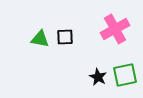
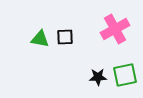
black star: rotated 30 degrees counterclockwise
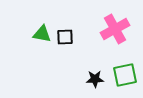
green triangle: moved 2 px right, 5 px up
black star: moved 3 px left, 2 px down
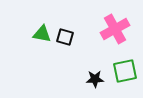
black square: rotated 18 degrees clockwise
green square: moved 4 px up
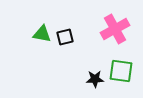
black square: rotated 30 degrees counterclockwise
green square: moved 4 px left; rotated 20 degrees clockwise
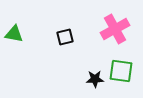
green triangle: moved 28 px left
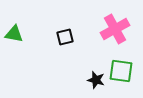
black star: moved 1 px right, 1 px down; rotated 18 degrees clockwise
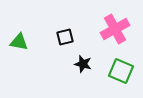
green triangle: moved 5 px right, 8 px down
green square: rotated 15 degrees clockwise
black star: moved 13 px left, 16 px up
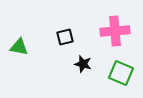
pink cross: moved 2 px down; rotated 24 degrees clockwise
green triangle: moved 5 px down
green square: moved 2 px down
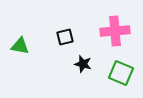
green triangle: moved 1 px right, 1 px up
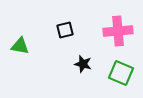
pink cross: moved 3 px right
black square: moved 7 px up
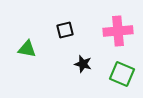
green triangle: moved 7 px right, 3 px down
green square: moved 1 px right, 1 px down
